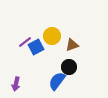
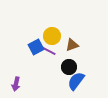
purple line: moved 24 px right, 9 px down; rotated 64 degrees clockwise
blue semicircle: moved 19 px right
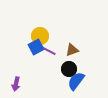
yellow circle: moved 12 px left
brown triangle: moved 5 px down
black circle: moved 2 px down
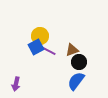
black circle: moved 10 px right, 7 px up
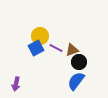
blue square: moved 1 px down
purple line: moved 7 px right, 3 px up
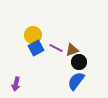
yellow circle: moved 7 px left, 1 px up
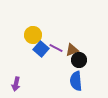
blue square: moved 5 px right, 1 px down; rotated 21 degrees counterclockwise
black circle: moved 2 px up
blue semicircle: rotated 42 degrees counterclockwise
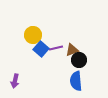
purple line: rotated 40 degrees counterclockwise
purple arrow: moved 1 px left, 3 px up
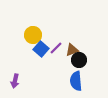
purple line: rotated 32 degrees counterclockwise
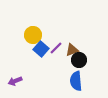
purple arrow: rotated 56 degrees clockwise
